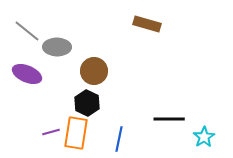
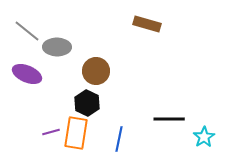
brown circle: moved 2 px right
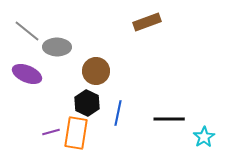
brown rectangle: moved 2 px up; rotated 36 degrees counterclockwise
blue line: moved 1 px left, 26 px up
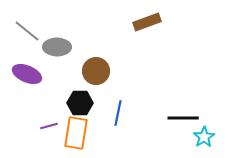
black hexagon: moved 7 px left; rotated 25 degrees counterclockwise
black line: moved 14 px right, 1 px up
purple line: moved 2 px left, 6 px up
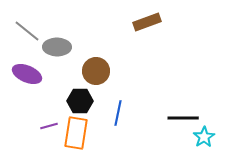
black hexagon: moved 2 px up
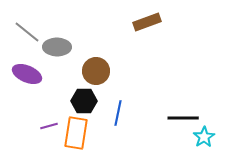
gray line: moved 1 px down
black hexagon: moved 4 px right
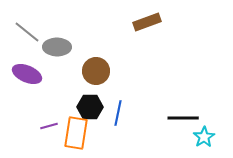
black hexagon: moved 6 px right, 6 px down
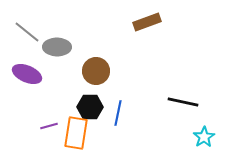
black line: moved 16 px up; rotated 12 degrees clockwise
